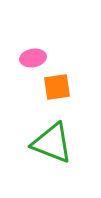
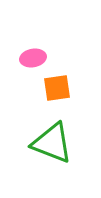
orange square: moved 1 px down
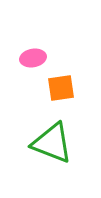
orange square: moved 4 px right
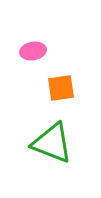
pink ellipse: moved 7 px up
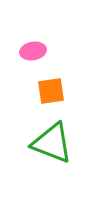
orange square: moved 10 px left, 3 px down
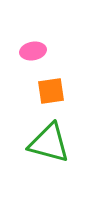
green triangle: moved 3 px left; rotated 6 degrees counterclockwise
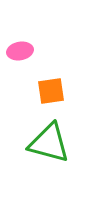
pink ellipse: moved 13 px left
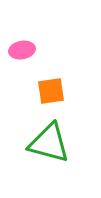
pink ellipse: moved 2 px right, 1 px up
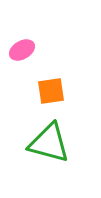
pink ellipse: rotated 20 degrees counterclockwise
